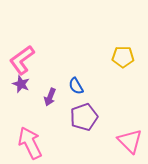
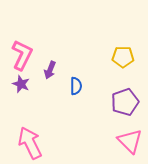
pink L-shape: moved 5 px up; rotated 152 degrees clockwise
blue semicircle: rotated 150 degrees counterclockwise
purple arrow: moved 27 px up
purple pentagon: moved 41 px right, 15 px up
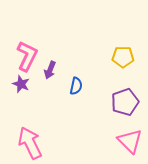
pink L-shape: moved 5 px right, 1 px down
blue semicircle: rotated 12 degrees clockwise
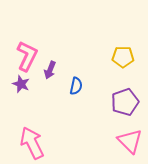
pink arrow: moved 2 px right
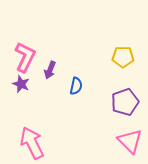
pink L-shape: moved 2 px left, 1 px down
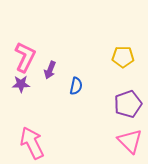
purple star: rotated 24 degrees counterclockwise
purple pentagon: moved 3 px right, 2 px down
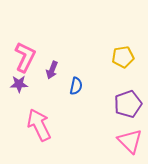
yellow pentagon: rotated 10 degrees counterclockwise
purple arrow: moved 2 px right
purple star: moved 2 px left
pink arrow: moved 7 px right, 18 px up
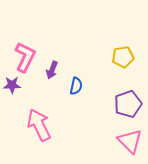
purple star: moved 7 px left, 1 px down
